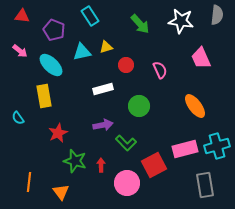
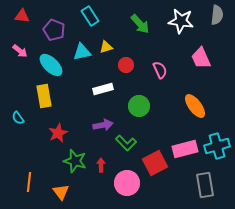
red square: moved 1 px right, 2 px up
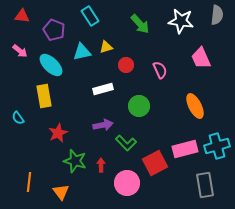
orange ellipse: rotated 10 degrees clockwise
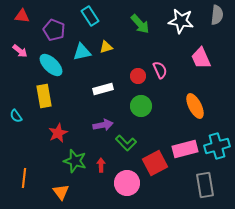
red circle: moved 12 px right, 11 px down
green circle: moved 2 px right
cyan semicircle: moved 2 px left, 2 px up
orange line: moved 5 px left, 4 px up
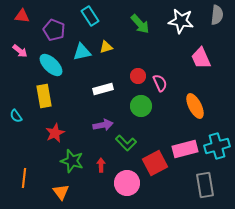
pink semicircle: moved 13 px down
red star: moved 3 px left
green star: moved 3 px left
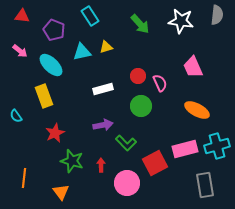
pink trapezoid: moved 8 px left, 9 px down
yellow rectangle: rotated 10 degrees counterclockwise
orange ellipse: moved 2 px right, 4 px down; rotated 35 degrees counterclockwise
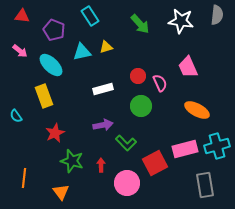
pink trapezoid: moved 5 px left
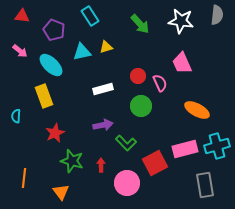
pink trapezoid: moved 6 px left, 4 px up
cyan semicircle: rotated 40 degrees clockwise
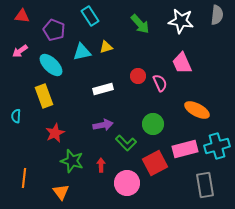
pink arrow: rotated 105 degrees clockwise
green circle: moved 12 px right, 18 px down
